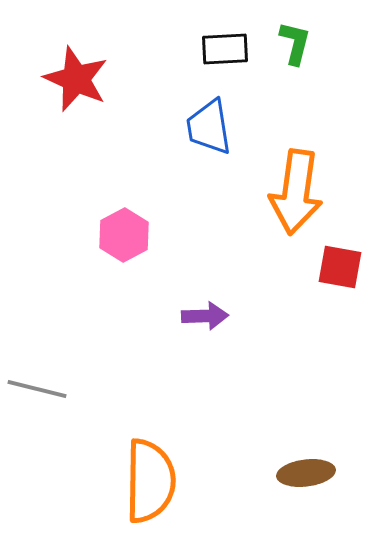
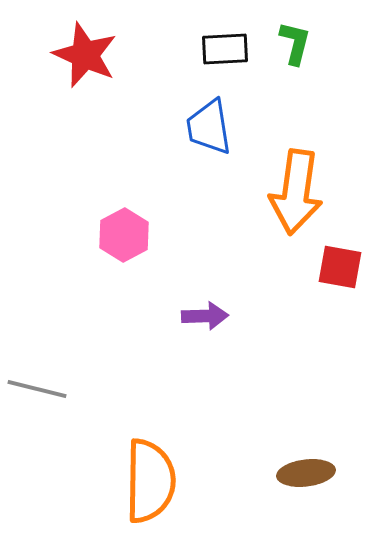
red star: moved 9 px right, 24 px up
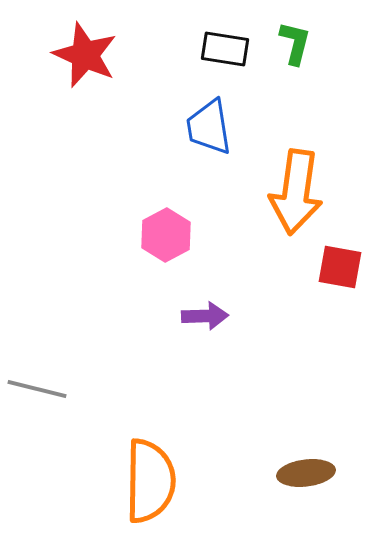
black rectangle: rotated 12 degrees clockwise
pink hexagon: moved 42 px right
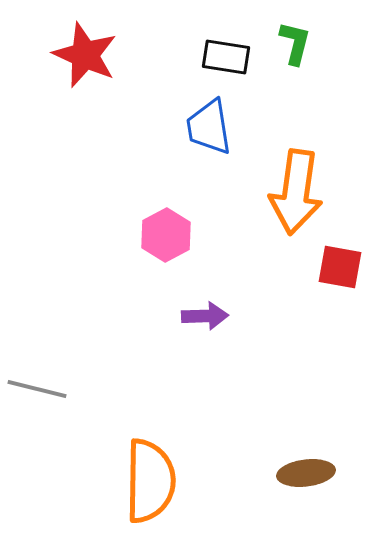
black rectangle: moved 1 px right, 8 px down
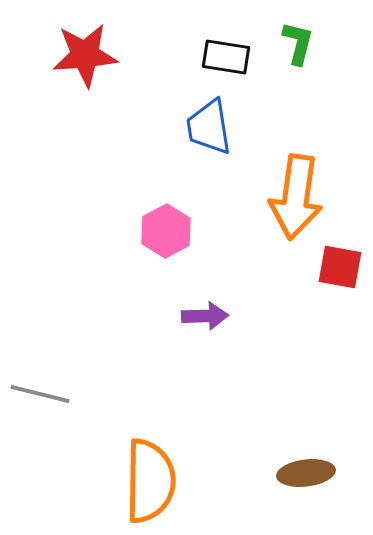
green L-shape: moved 3 px right
red star: rotated 28 degrees counterclockwise
orange arrow: moved 5 px down
pink hexagon: moved 4 px up
gray line: moved 3 px right, 5 px down
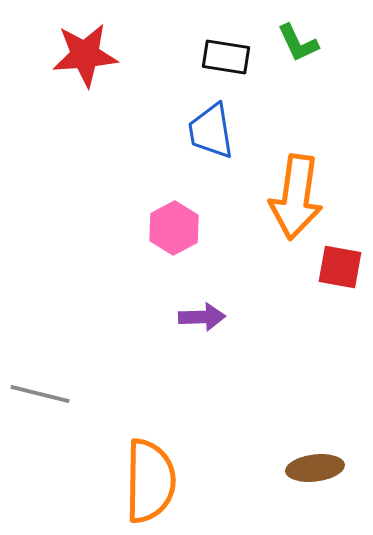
green L-shape: rotated 141 degrees clockwise
blue trapezoid: moved 2 px right, 4 px down
pink hexagon: moved 8 px right, 3 px up
purple arrow: moved 3 px left, 1 px down
brown ellipse: moved 9 px right, 5 px up
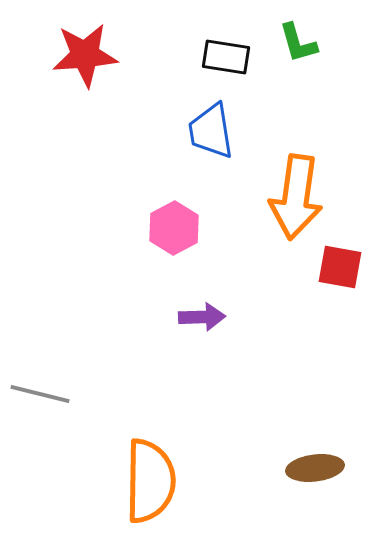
green L-shape: rotated 9 degrees clockwise
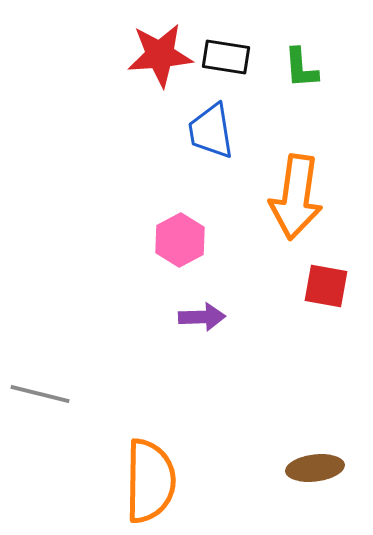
green L-shape: moved 3 px right, 25 px down; rotated 12 degrees clockwise
red star: moved 75 px right
pink hexagon: moved 6 px right, 12 px down
red square: moved 14 px left, 19 px down
